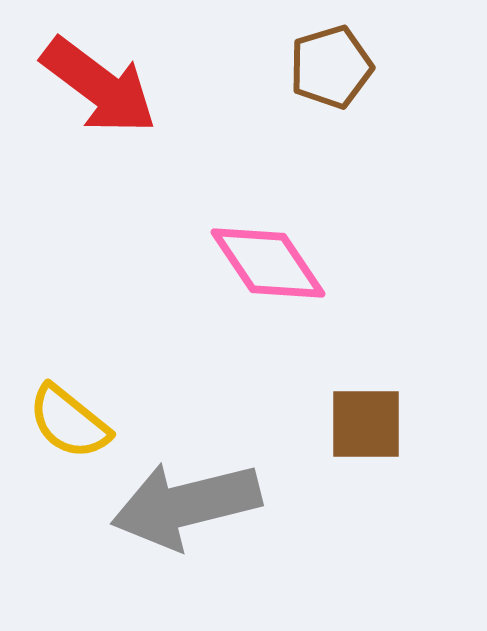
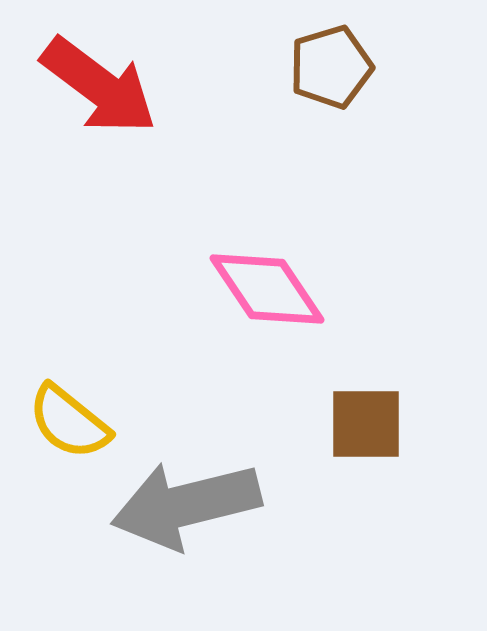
pink diamond: moved 1 px left, 26 px down
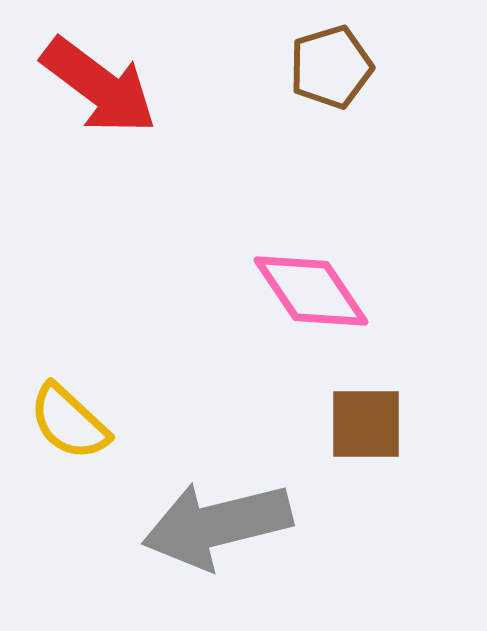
pink diamond: moved 44 px right, 2 px down
yellow semicircle: rotated 4 degrees clockwise
gray arrow: moved 31 px right, 20 px down
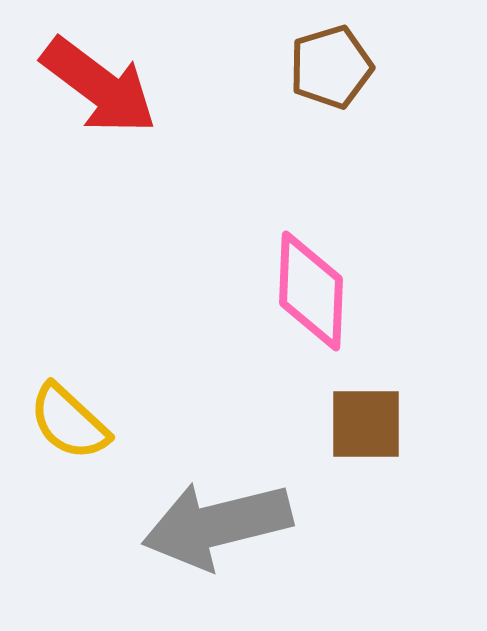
pink diamond: rotated 36 degrees clockwise
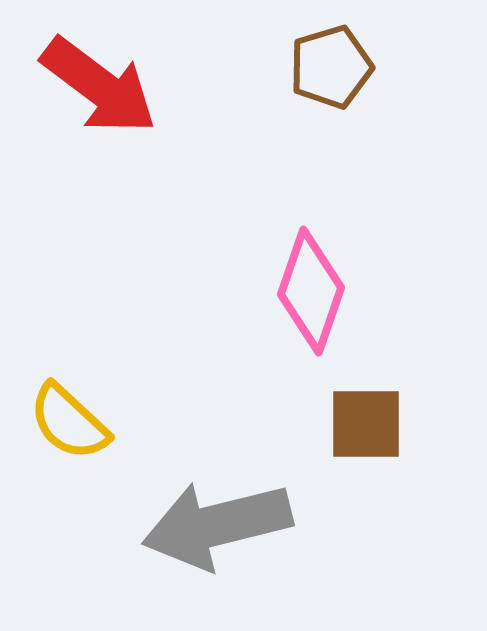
pink diamond: rotated 17 degrees clockwise
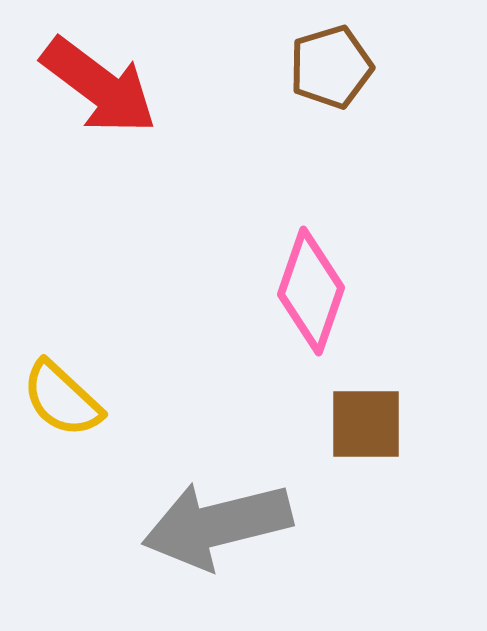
yellow semicircle: moved 7 px left, 23 px up
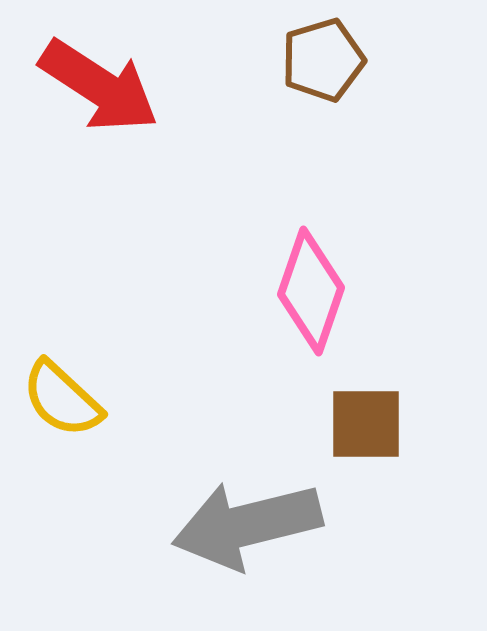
brown pentagon: moved 8 px left, 7 px up
red arrow: rotated 4 degrees counterclockwise
gray arrow: moved 30 px right
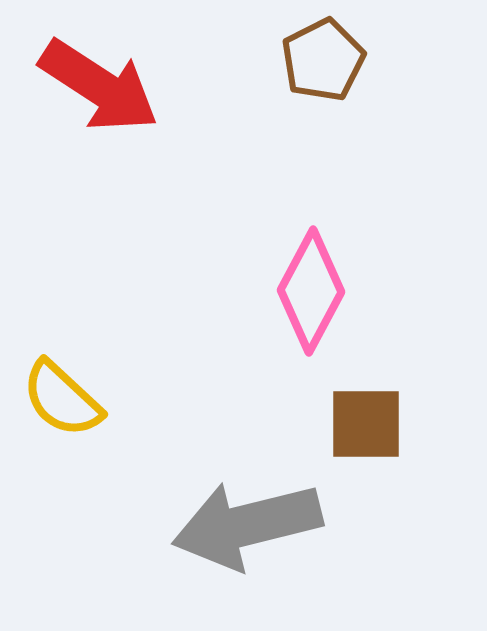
brown pentagon: rotated 10 degrees counterclockwise
pink diamond: rotated 9 degrees clockwise
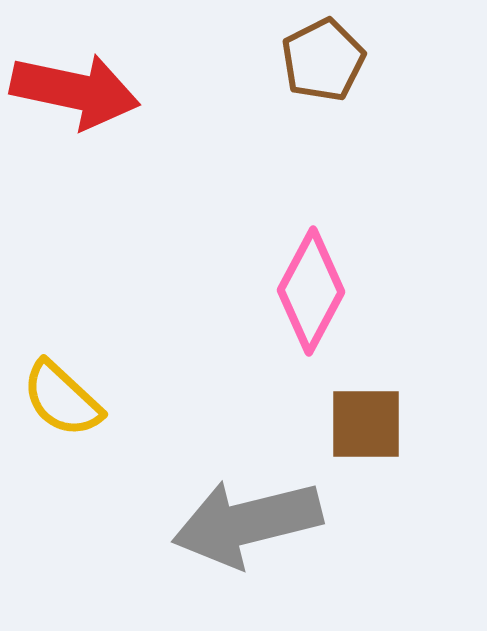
red arrow: moved 24 px left, 5 px down; rotated 21 degrees counterclockwise
gray arrow: moved 2 px up
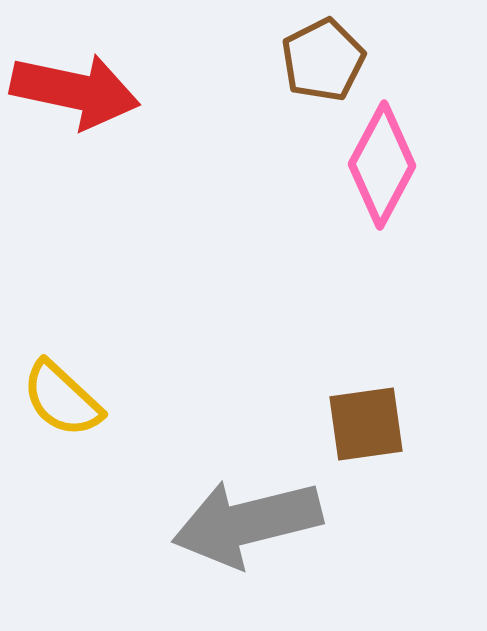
pink diamond: moved 71 px right, 126 px up
brown square: rotated 8 degrees counterclockwise
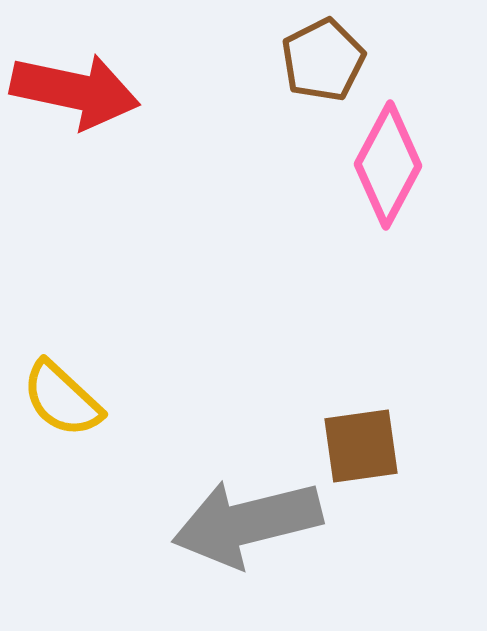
pink diamond: moved 6 px right
brown square: moved 5 px left, 22 px down
